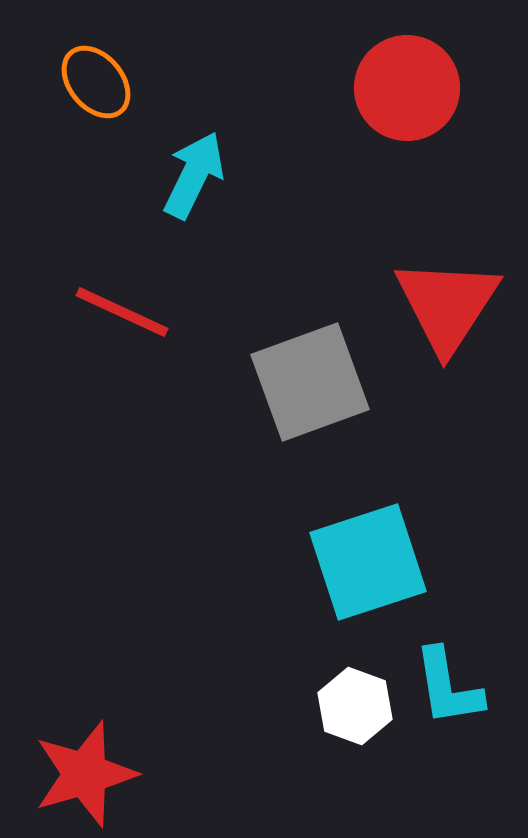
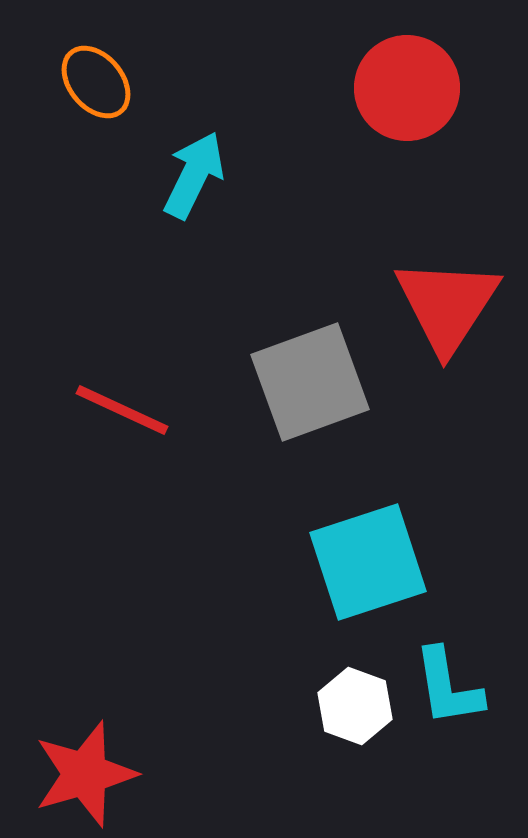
red line: moved 98 px down
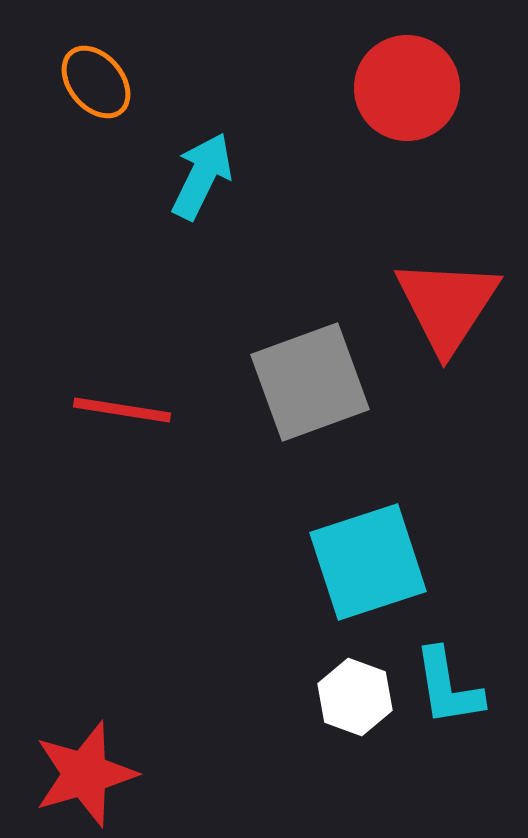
cyan arrow: moved 8 px right, 1 px down
red line: rotated 16 degrees counterclockwise
white hexagon: moved 9 px up
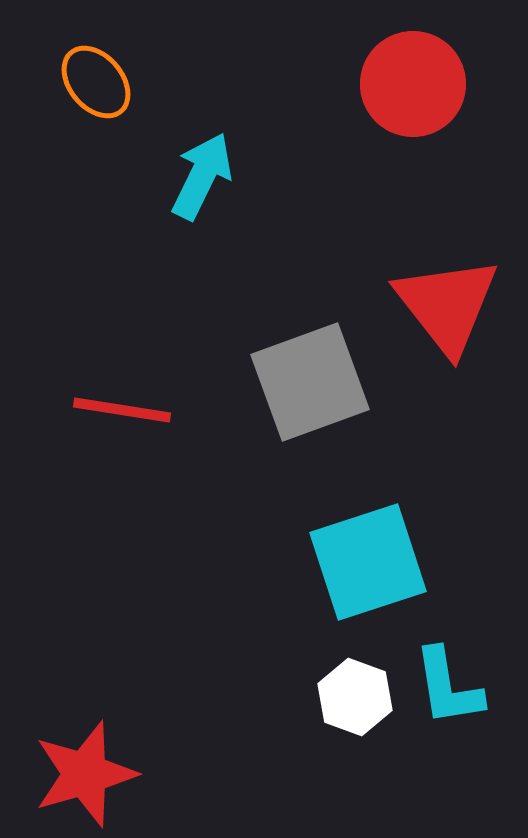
red circle: moved 6 px right, 4 px up
red triangle: rotated 11 degrees counterclockwise
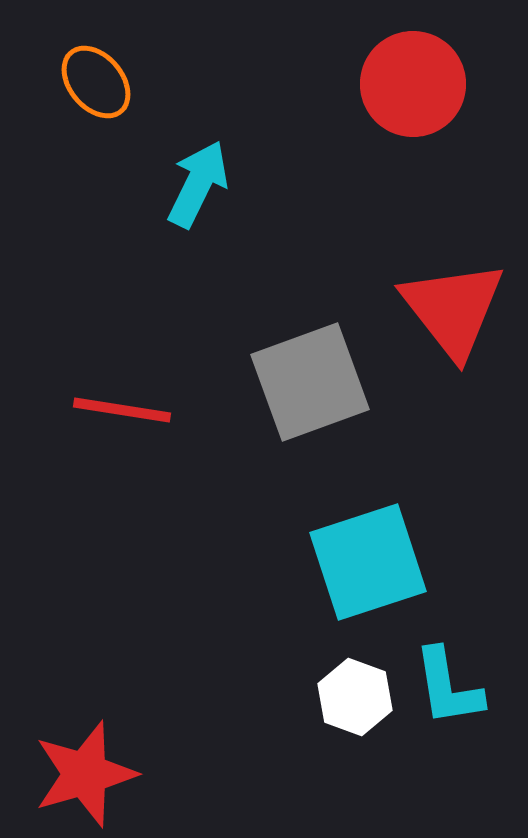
cyan arrow: moved 4 px left, 8 px down
red triangle: moved 6 px right, 4 px down
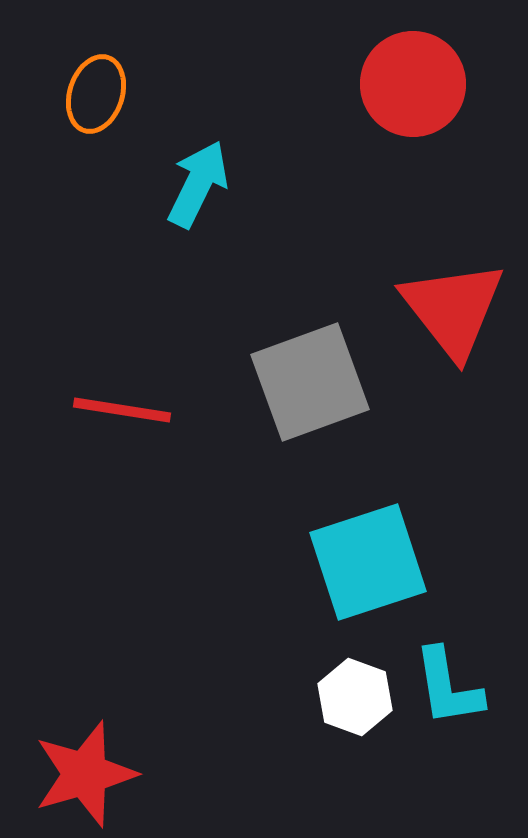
orange ellipse: moved 12 px down; rotated 58 degrees clockwise
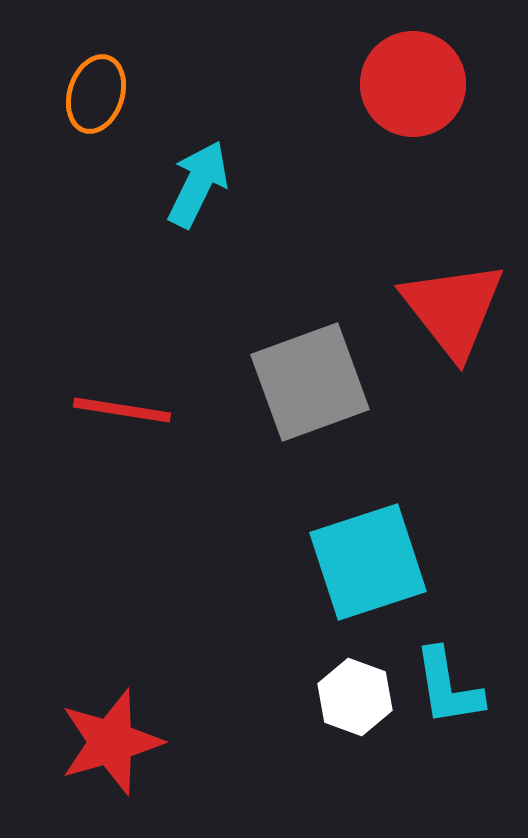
red star: moved 26 px right, 32 px up
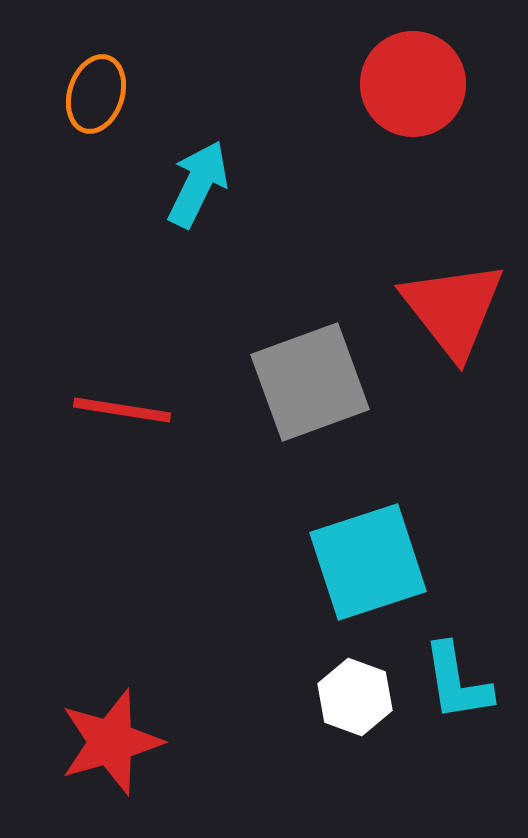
cyan L-shape: moved 9 px right, 5 px up
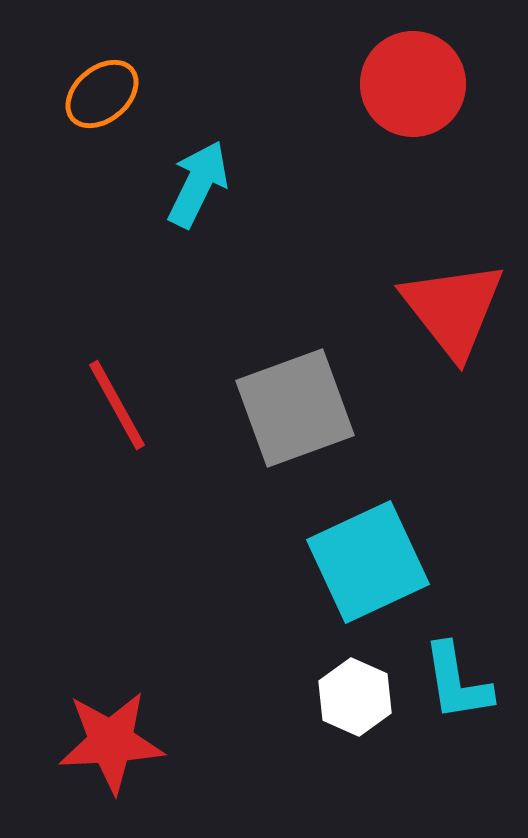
orange ellipse: moved 6 px right; rotated 32 degrees clockwise
gray square: moved 15 px left, 26 px down
red line: moved 5 px left, 5 px up; rotated 52 degrees clockwise
cyan square: rotated 7 degrees counterclockwise
white hexagon: rotated 4 degrees clockwise
red star: rotated 13 degrees clockwise
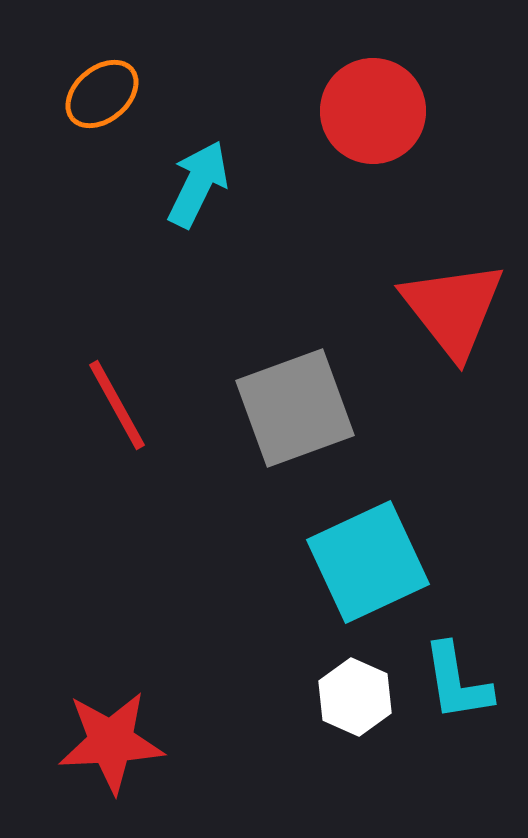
red circle: moved 40 px left, 27 px down
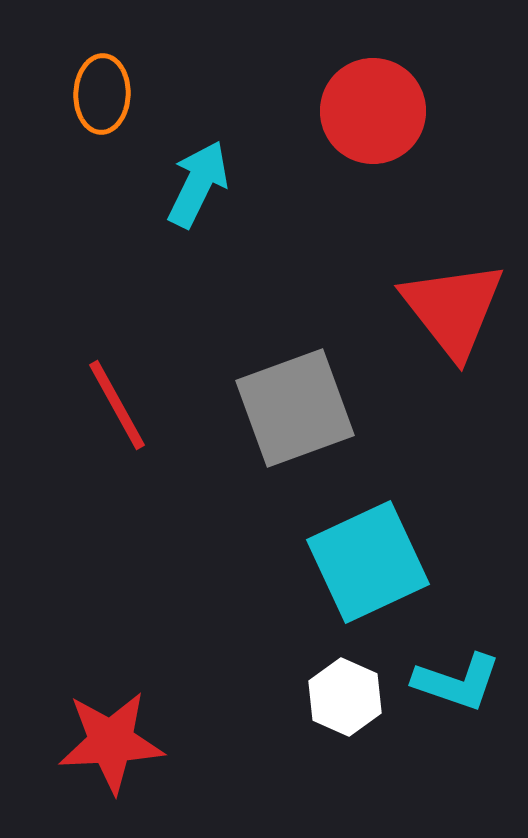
orange ellipse: rotated 48 degrees counterclockwise
cyan L-shape: rotated 62 degrees counterclockwise
white hexagon: moved 10 px left
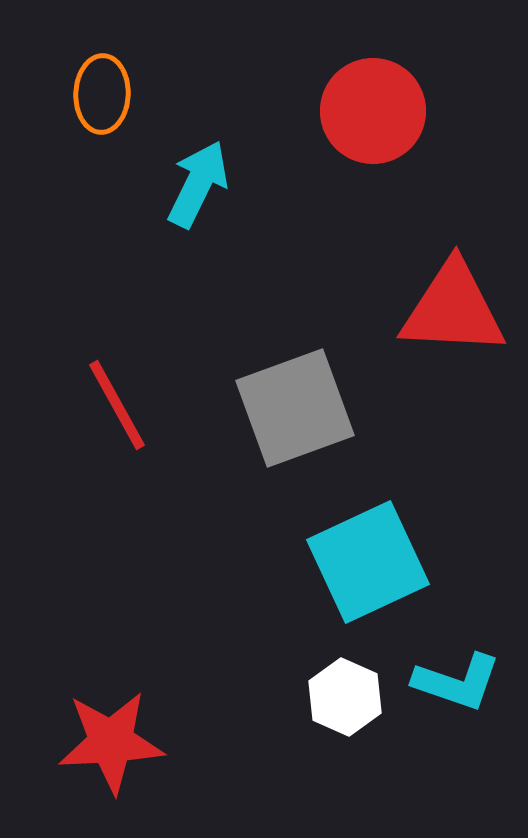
red triangle: rotated 49 degrees counterclockwise
